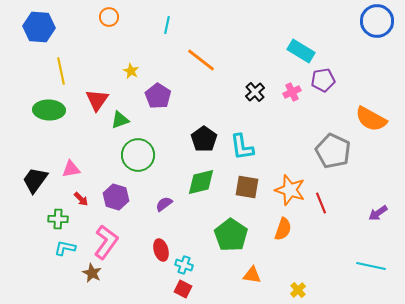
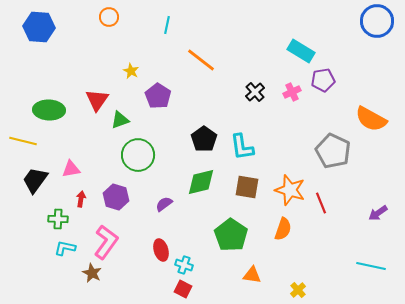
yellow line at (61, 71): moved 38 px left, 70 px down; rotated 64 degrees counterclockwise
red arrow at (81, 199): rotated 126 degrees counterclockwise
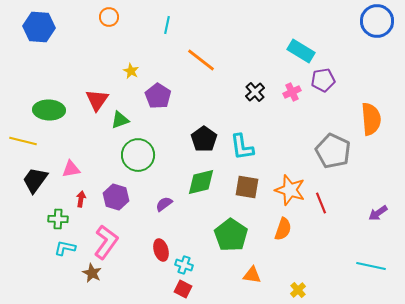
orange semicircle at (371, 119): rotated 124 degrees counterclockwise
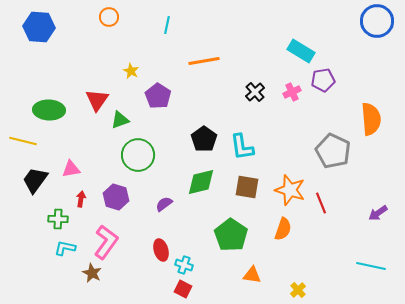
orange line at (201, 60): moved 3 px right, 1 px down; rotated 48 degrees counterclockwise
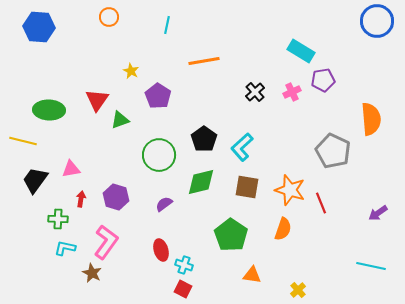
cyan L-shape at (242, 147): rotated 56 degrees clockwise
green circle at (138, 155): moved 21 px right
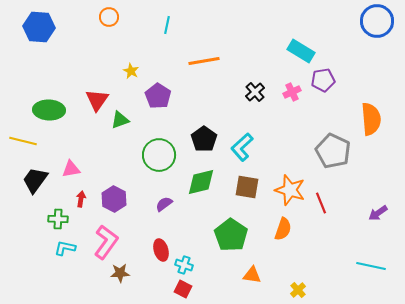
purple hexagon at (116, 197): moved 2 px left, 2 px down; rotated 10 degrees clockwise
brown star at (92, 273): moved 28 px right; rotated 30 degrees counterclockwise
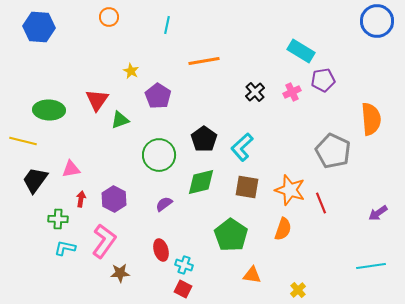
pink L-shape at (106, 242): moved 2 px left, 1 px up
cyan line at (371, 266): rotated 20 degrees counterclockwise
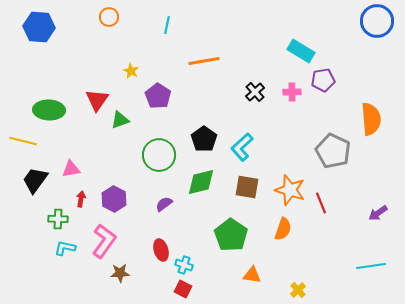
pink cross at (292, 92): rotated 24 degrees clockwise
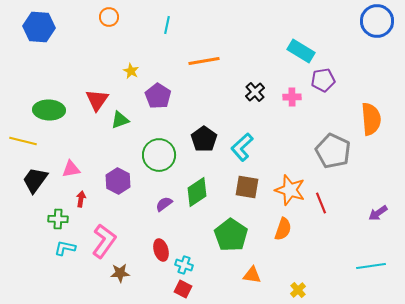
pink cross at (292, 92): moved 5 px down
green diamond at (201, 182): moved 4 px left, 10 px down; rotated 20 degrees counterclockwise
purple hexagon at (114, 199): moved 4 px right, 18 px up
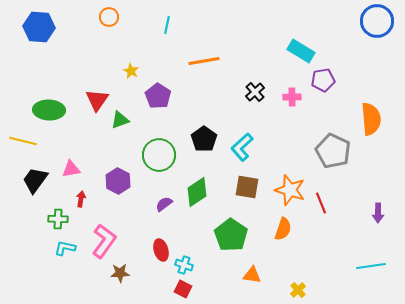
purple arrow at (378, 213): rotated 54 degrees counterclockwise
